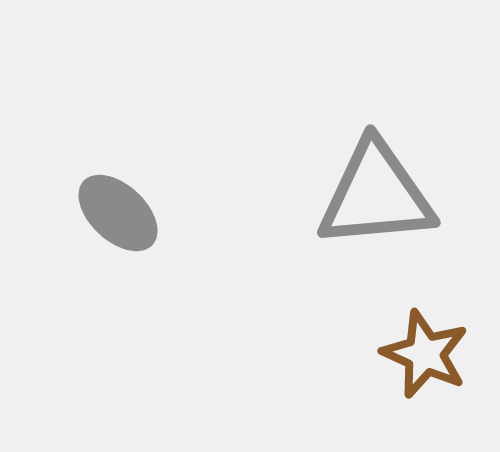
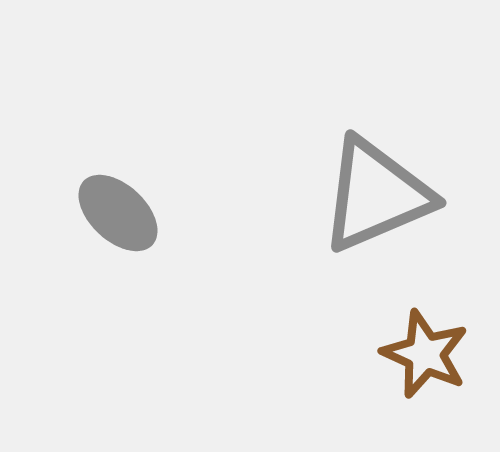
gray triangle: rotated 18 degrees counterclockwise
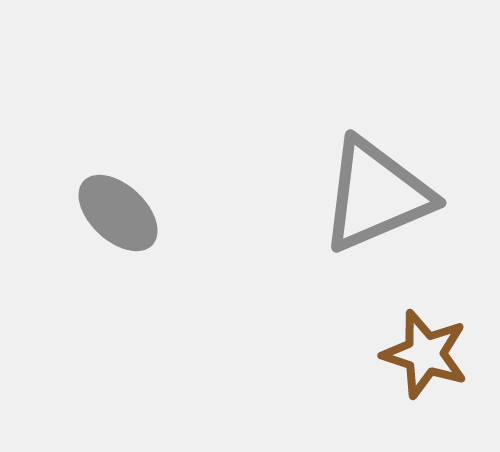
brown star: rotated 6 degrees counterclockwise
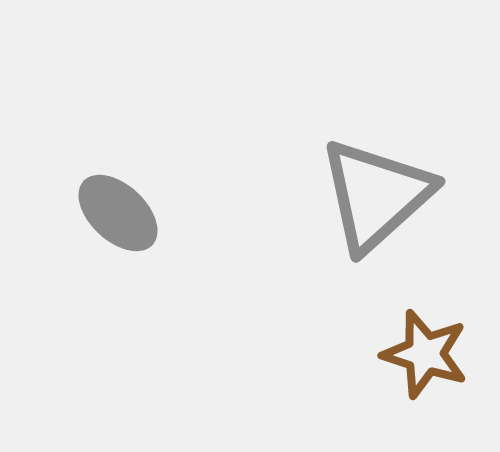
gray triangle: rotated 19 degrees counterclockwise
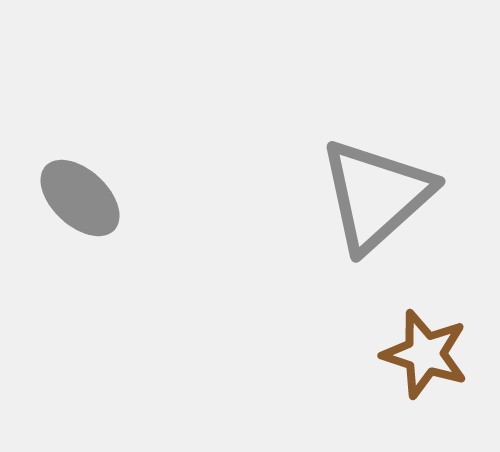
gray ellipse: moved 38 px left, 15 px up
